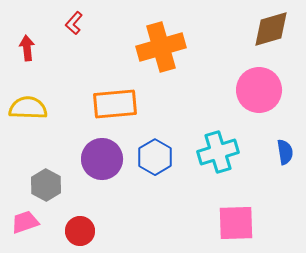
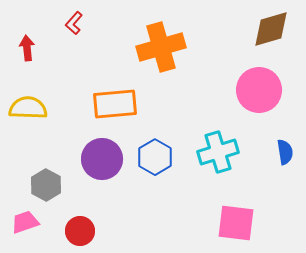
pink square: rotated 9 degrees clockwise
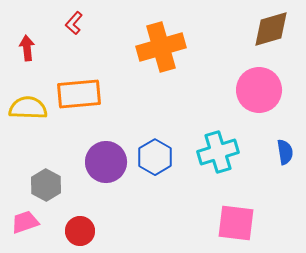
orange rectangle: moved 36 px left, 10 px up
purple circle: moved 4 px right, 3 px down
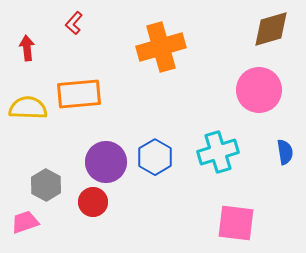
red circle: moved 13 px right, 29 px up
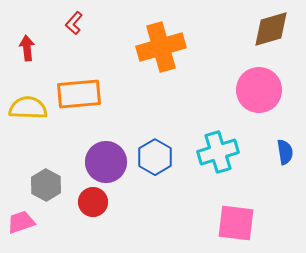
pink trapezoid: moved 4 px left
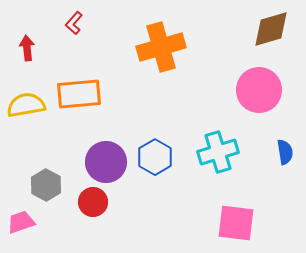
yellow semicircle: moved 2 px left, 3 px up; rotated 12 degrees counterclockwise
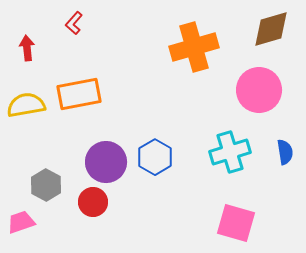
orange cross: moved 33 px right
orange rectangle: rotated 6 degrees counterclockwise
cyan cross: moved 12 px right
pink square: rotated 9 degrees clockwise
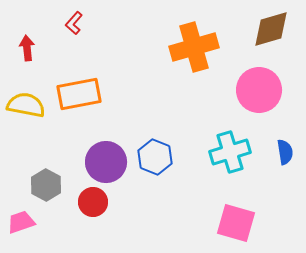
yellow semicircle: rotated 21 degrees clockwise
blue hexagon: rotated 8 degrees counterclockwise
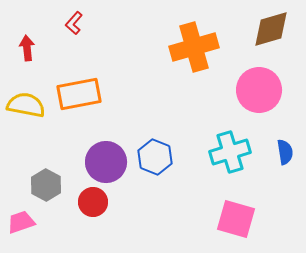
pink square: moved 4 px up
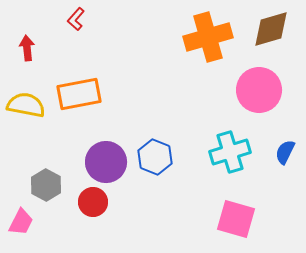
red L-shape: moved 2 px right, 4 px up
orange cross: moved 14 px right, 10 px up
blue semicircle: rotated 145 degrees counterclockwise
pink trapezoid: rotated 136 degrees clockwise
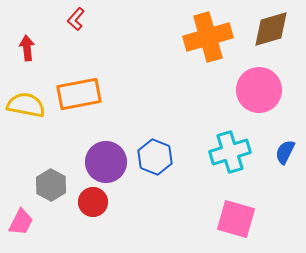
gray hexagon: moved 5 px right
